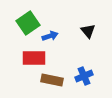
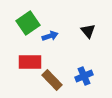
red rectangle: moved 4 px left, 4 px down
brown rectangle: rotated 35 degrees clockwise
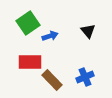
blue cross: moved 1 px right, 1 px down
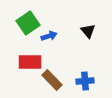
blue arrow: moved 1 px left
blue cross: moved 4 px down; rotated 18 degrees clockwise
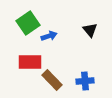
black triangle: moved 2 px right, 1 px up
